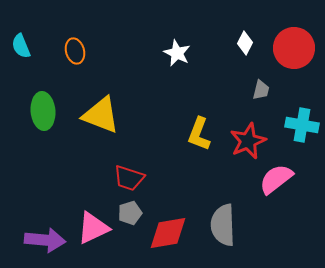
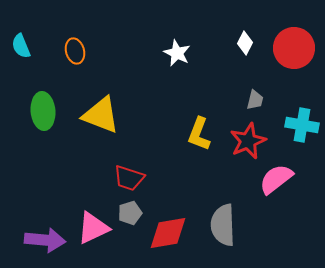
gray trapezoid: moved 6 px left, 10 px down
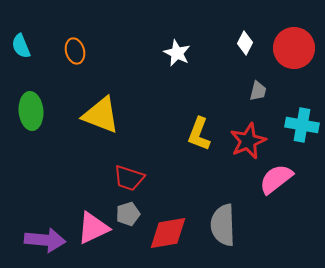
gray trapezoid: moved 3 px right, 9 px up
green ellipse: moved 12 px left
gray pentagon: moved 2 px left, 1 px down
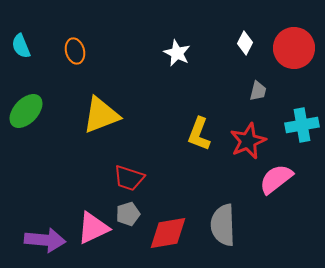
green ellipse: moved 5 px left; rotated 48 degrees clockwise
yellow triangle: rotated 42 degrees counterclockwise
cyan cross: rotated 20 degrees counterclockwise
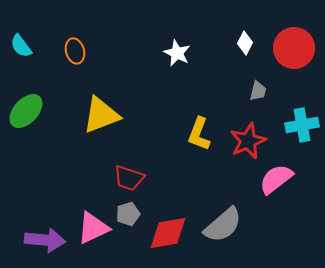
cyan semicircle: rotated 15 degrees counterclockwise
gray semicircle: rotated 129 degrees counterclockwise
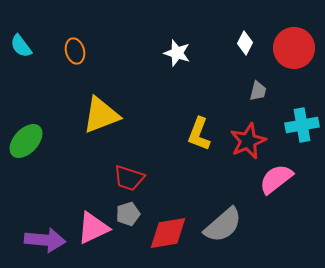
white star: rotated 8 degrees counterclockwise
green ellipse: moved 30 px down
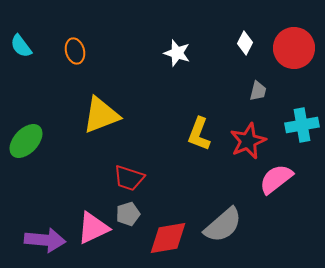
red diamond: moved 5 px down
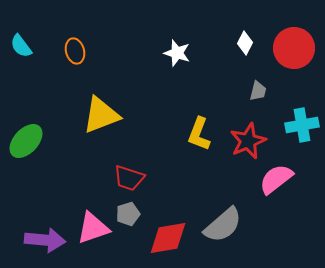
pink triangle: rotated 6 degrees clockwise
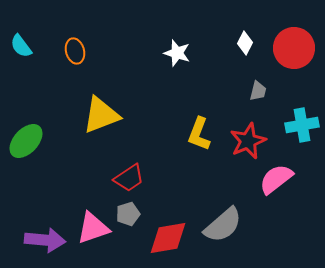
red trapezoid: rotated 52 degrees counterclockwise
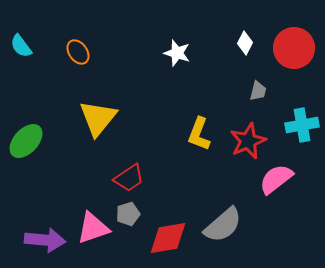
orange ellipse: moved 3 px right, 1 px down; rotated 20 degrees counterclockwise
yellow triangle: moved 3 px left, 3 px down; rotated 30 degrees counterclockwise
